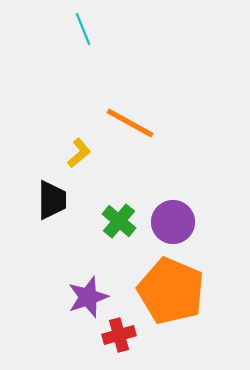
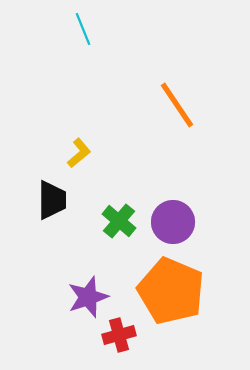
orange line: moved 47 px right, 18 px up; rotated 27 degrees clockwise
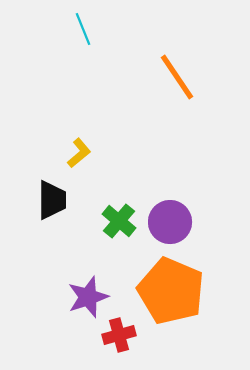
orange line: moved 28 px up
purple circle: moved 3 px left
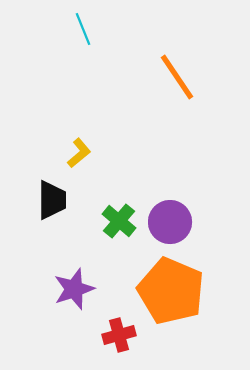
purple star: moved 14 px left, 8 px up
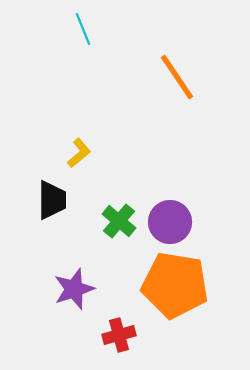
orange pentagon: moved 4 px right, 6 px up; rotated 14 degrees counterclockwise
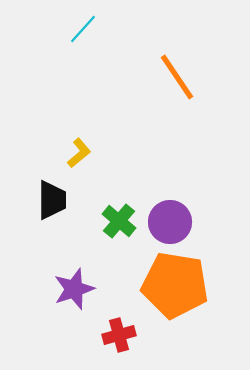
cyan line: rotated 64 degrees clockwise
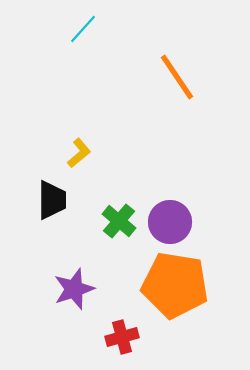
red cross: moved 3 px right, 2 px down
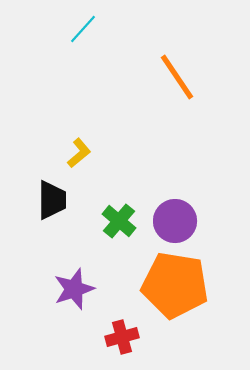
purple circle: moved 5 px right, 1 px up
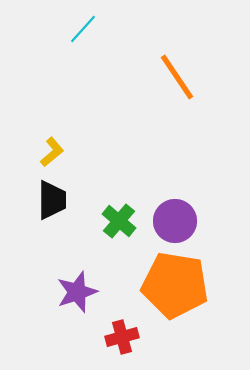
yellow L-shape: moved 27 px left, 1 px up
purple star: moved 3 px right, 3 px down
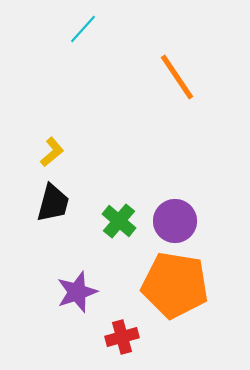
black trapezoid: moved 1 px right, 3 px down; rotated 15 degrees clockwise
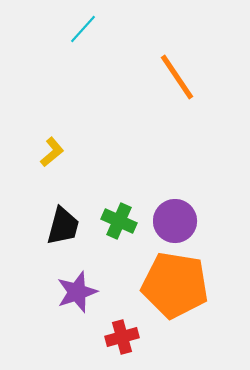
black trapezoid: moved 10 px right, 23 px down
green cross: rotated 16 degrees counterclockwise
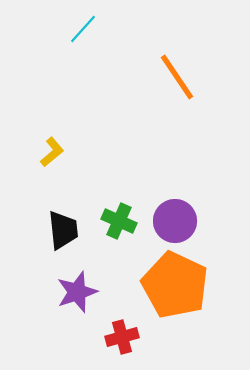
black trapezoid: moved 4 px down; rotated 21 degrees counterclockwise
orange pentagon: rotated 16 degrees clockwise
